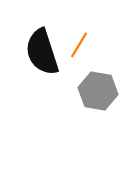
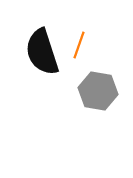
orange line: rotated 12 degrees counterclockwise
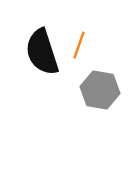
gray hexagon: moved 2 px right, 1 px up
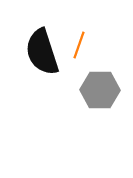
gray hexagon: rotated 9 degrees counterclockwise
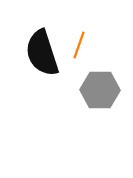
black semicircle: moved 1 px down
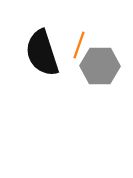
gray hexagon: moved 24 px up
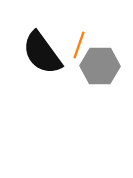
black semicircle: rotated 18 degrees counterclockwise
